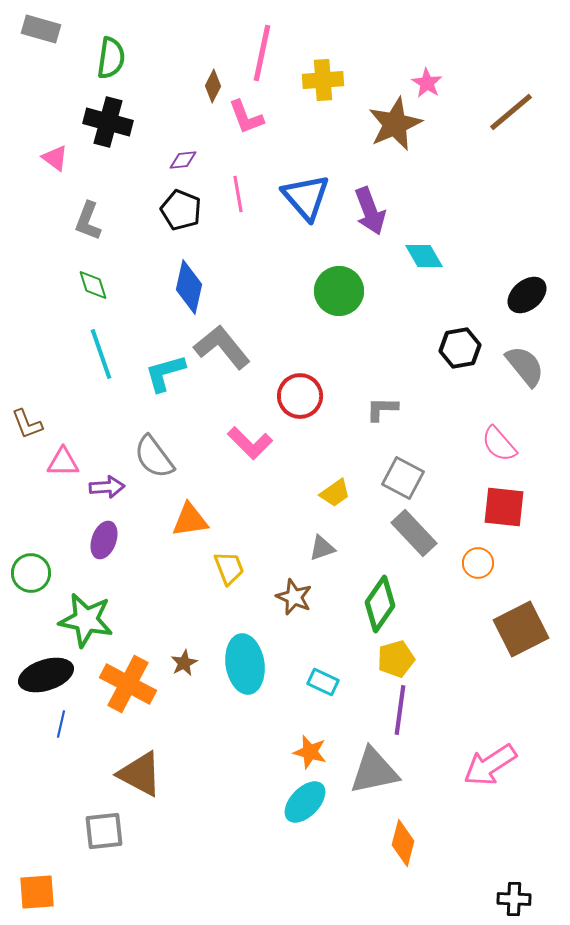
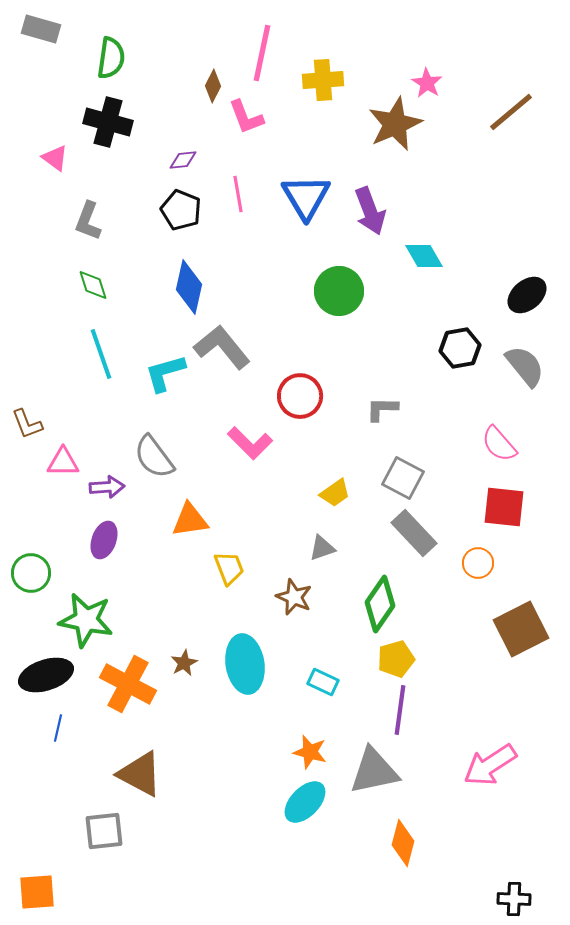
blue triangle at (306, 197): rotated 10 degrees clockwise
blue line at (61, 724): moved 3 px left, 4 px down
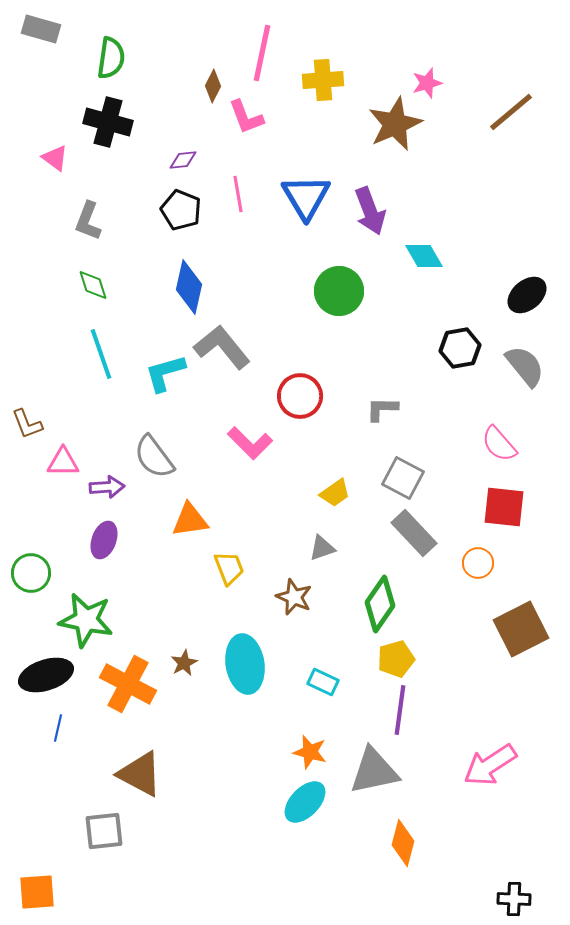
pink star at (427, 83): rotated 24 degrees clockwise
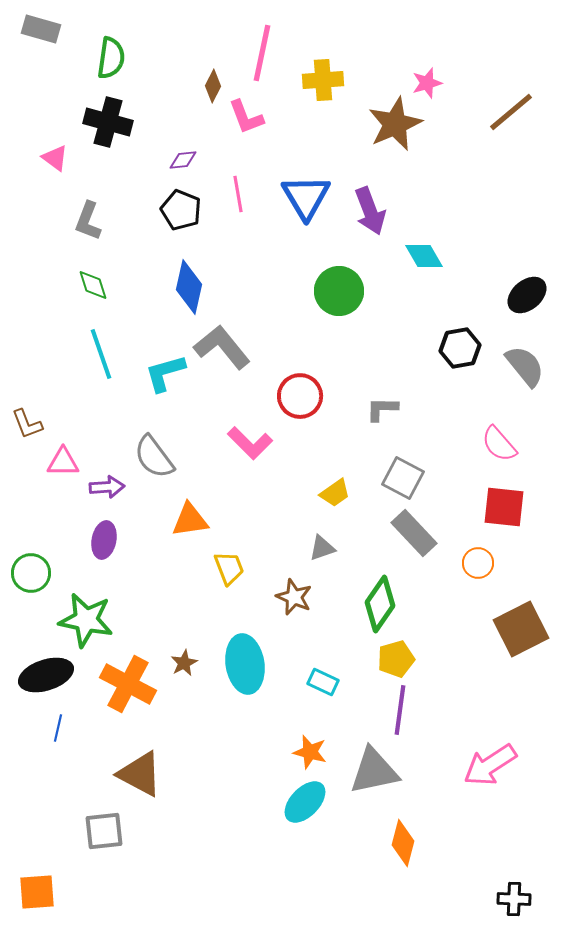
purple ellipse at (104, 540): rotated 9 degrees counterclockwise
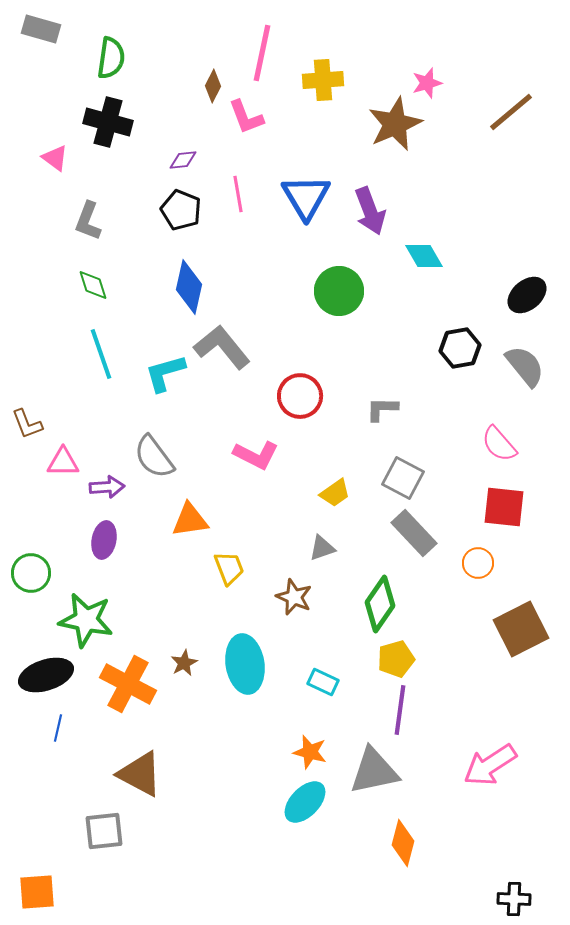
pink L-shape at (250, 443): moved 6 px right, 12 px down; rotated 18 degrees counterclockwise
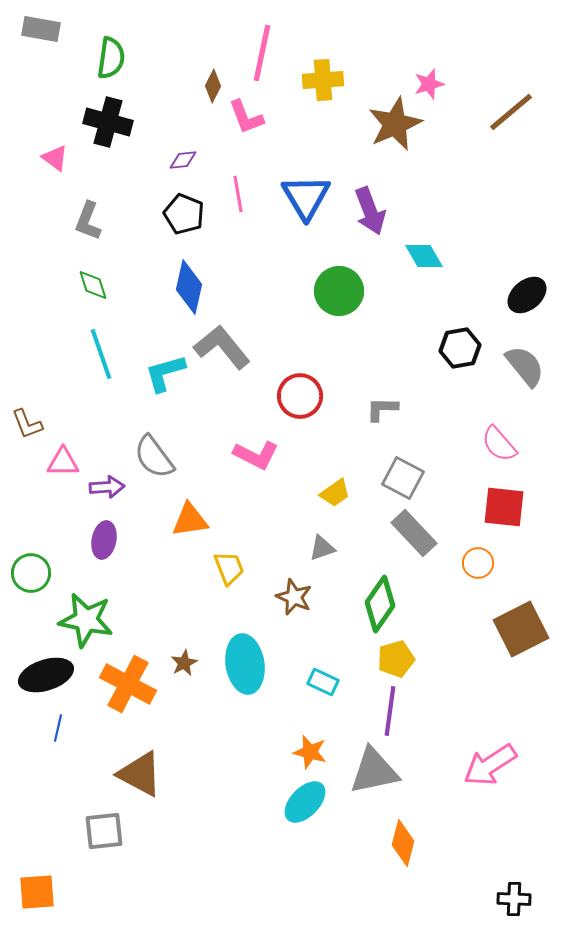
gray rectangle at (41, 29): rotated 6 degrees counterclockwise
pink star at (427, 83): moved 2 px right, 1 px down
black pentagon at (181, 210): moved 3 px right, 4 px down
purple line at (400, 710): moved 10 px left, 1 px down
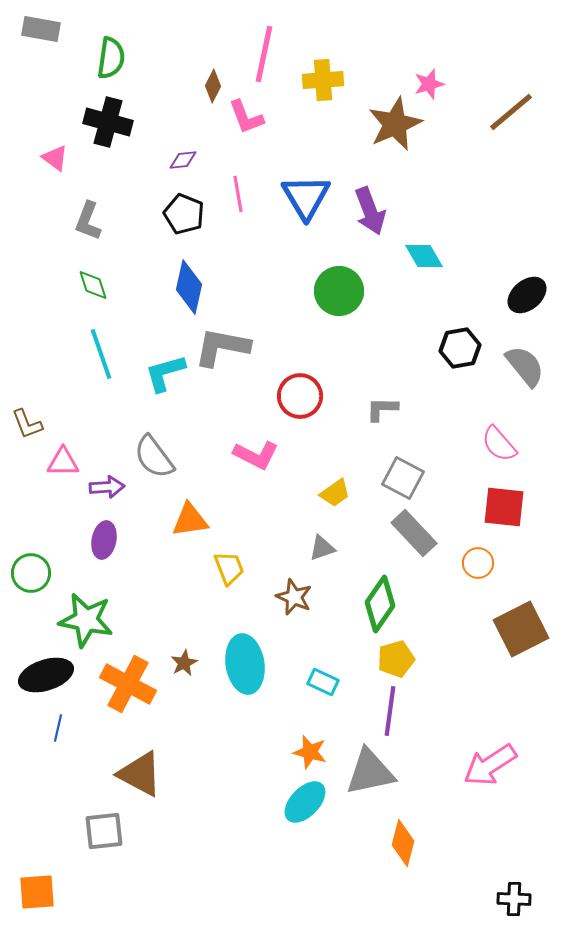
pink line at (262, 53): moved 2 px right, 1 px down
gray L-shape at (222, 347): rotated 40 degrees counterclockwise
gray triangle at (374, 771): moved 4 px left, 1 px down
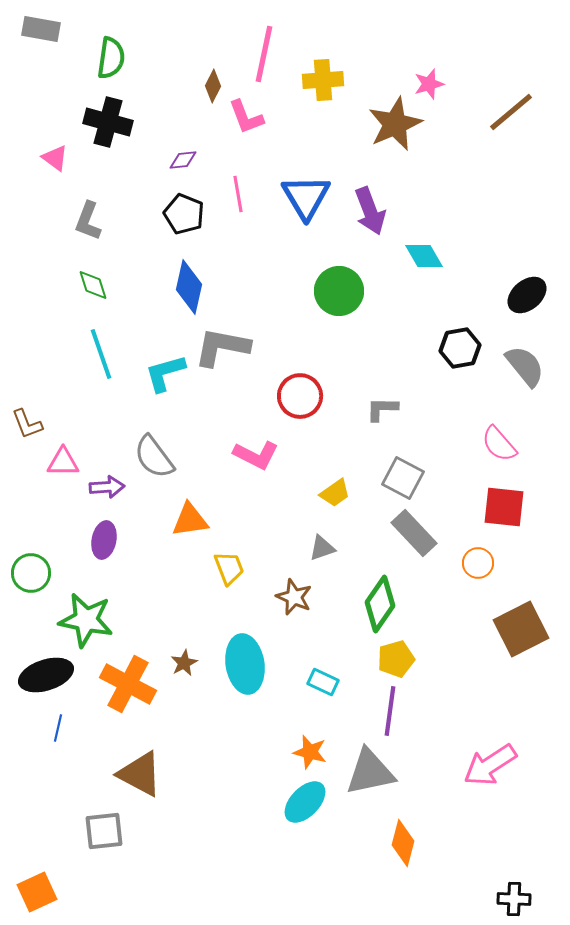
orange square at (37, 892): rotated 21 degrees counterclockwise
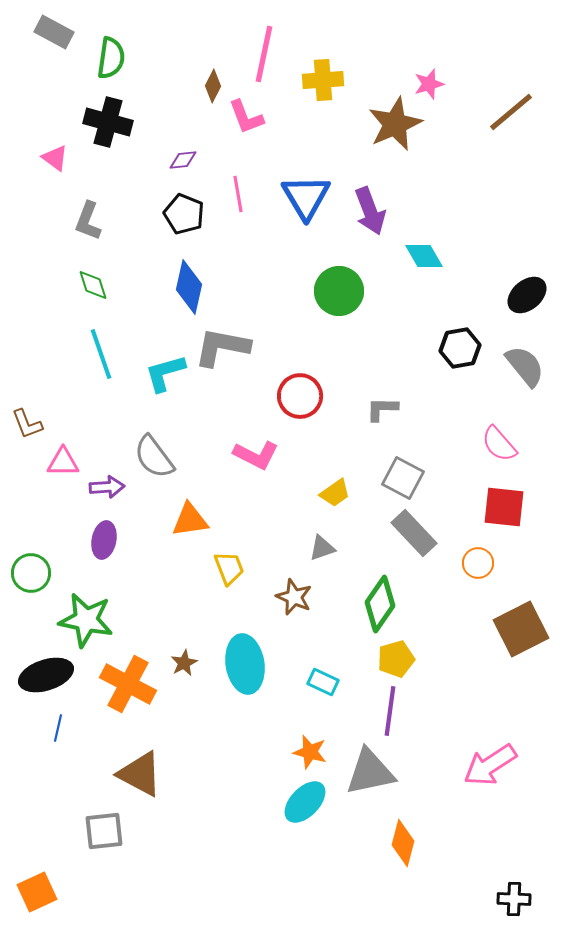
gray rectangle at (41, 29): moved 13 px right, 3 px down; rotated 18 degrees clockwise
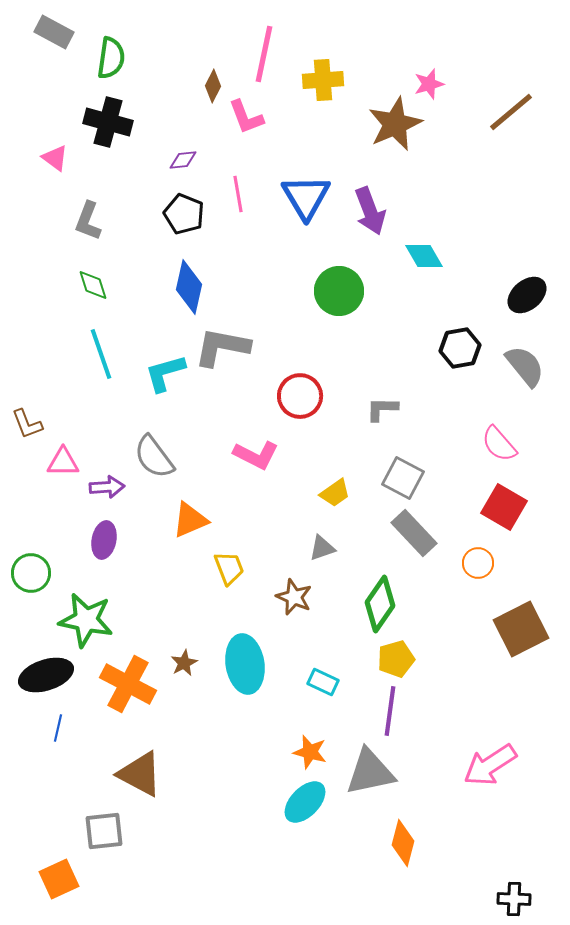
red square at (504, 507): rotated 24 degrees clockwise
orange triangle at (190, 520): rotated 15 degrees counterclockwise
orange square at (37, 892): moved 22 px right, 13 px up
